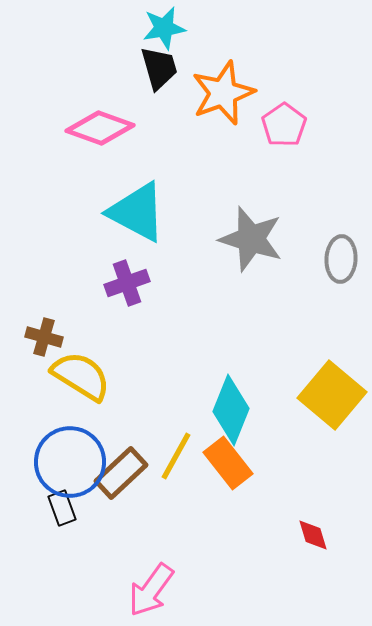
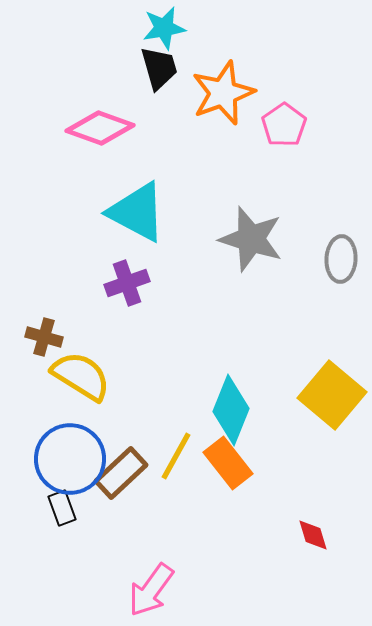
blue circle: moved 3 px up
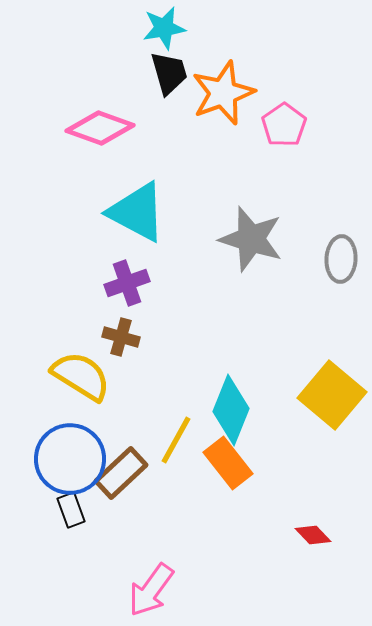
black trapezoid: moved 10 px right, 5 px down
brown cross: moved 77 px right
yellow line: moved 16 px up
black rectangle: moved 9 px right, 2 px down
red diamond: rotated 27 degrees counterclockwise
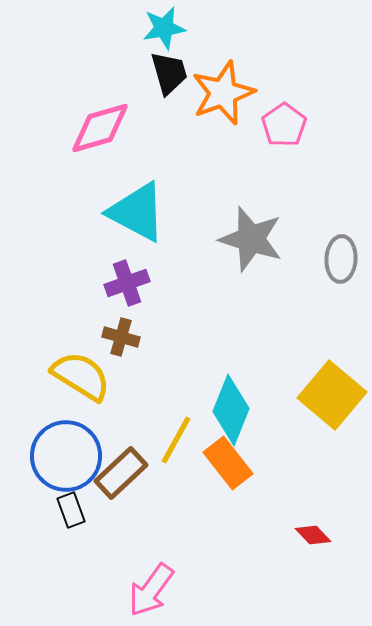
pink diamond: rotated 36 degrees counterclockwise
blue circle: moved 4 px left, 3 px up
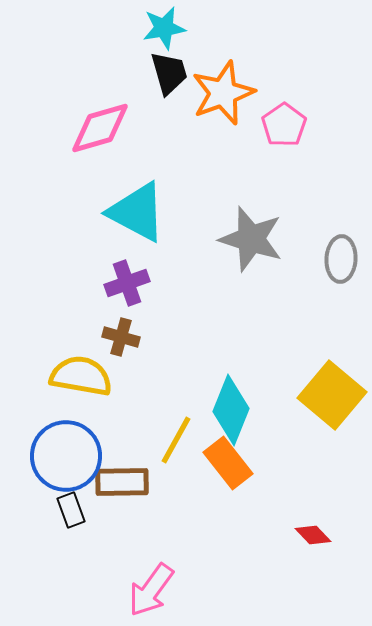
yellow semicircle: rotated 22 degrees counterclockwise
brown rectangle: moved 1 px right, 9 px down; rotated 42 degrees clockwise
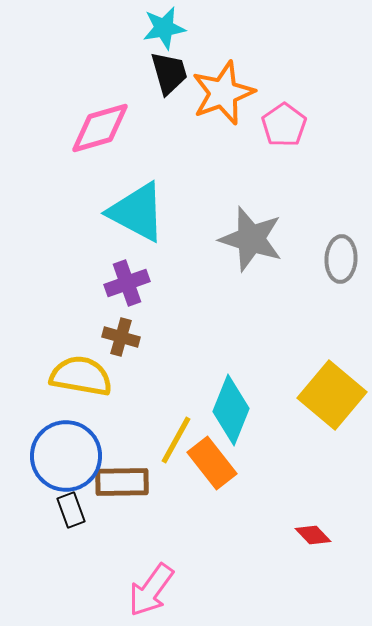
orange rectangle: moved 16 px left
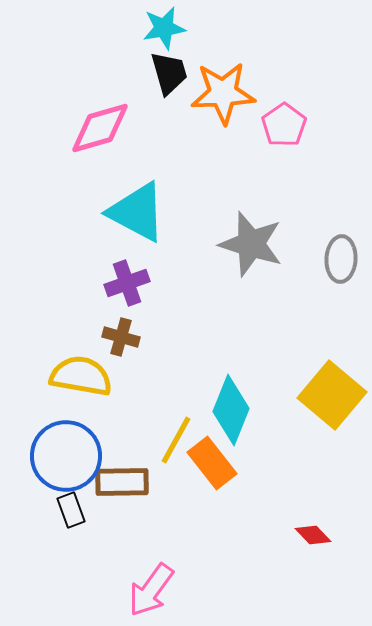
orange star: rotated 18 degrees clockwise
gray star: moved 5 px down
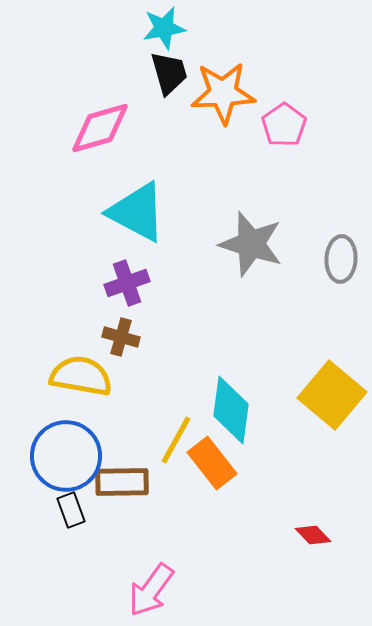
cyan diamond: rotated 14 degrees counterclockwise
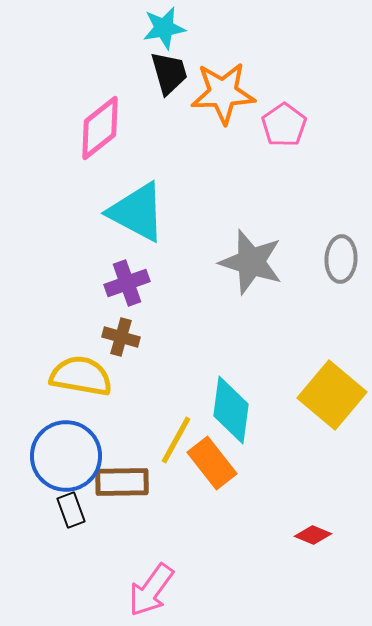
pink diamond: rotated 22 degrees counterclockwise
gray star: moved 18 px down
red diamond: rotated 24 degrees counterclockwise
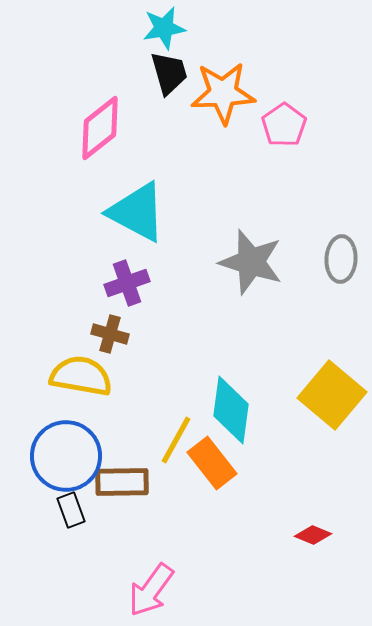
brown cross: moved 11 px left, 3 px up
